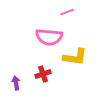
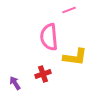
pink line: moved 2 px right, 2 px up
pink semicircle: rotated 80 degrees clockwise
purple arrow: moved 1 px left; rotated 24 degrees counterclockwise
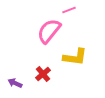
pink semicircle: moved 6 px up; rotated 44 degrees clockwise
red cross: rotated 21 degrees counterclockwise
purple arrow: rotated 32 degrees counterclockwise
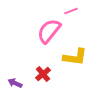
pink line: moved 2 px right, 1 px down
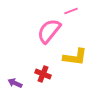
red cross: rotated 28 degrees counterclockwise
